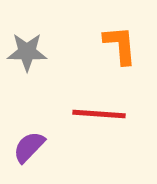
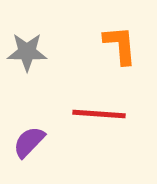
purple semicircle: moved 5 px up
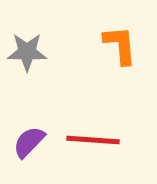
red line: moved 6 px left, 26 px down
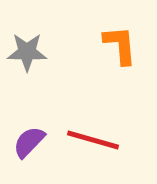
red line: rotated 12 degrees clockwise
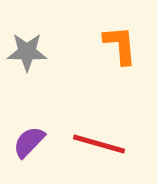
red line: moved 6 px right, 4 px down
